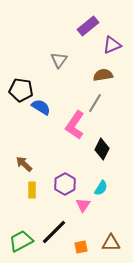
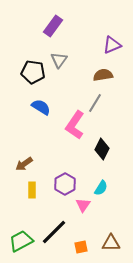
purple rectangle: moved 35 px left; rotated 15 degrees counterclockwise
black pentagon: moved 12 px right, 18 px up
brown arrow: rotated 78 degrees counterclockwise
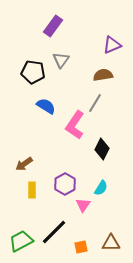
gray triangle: moved 2 px right
blue semicircle: moved 5 px right, 1 px up
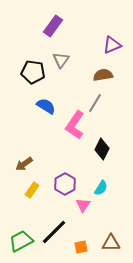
yellow rectangle: rotated 35 degrees clockwise
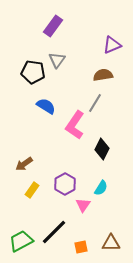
gray triangle: moved 4 px left
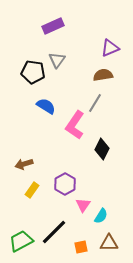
purple rectangle: rotated 30 degrees clockwise
purple triangle: moved 2 px left, 3 px down
brown arrow: rotated 18 degrees clockwise
cyan semicircle: moved 28 px down
brown triangle: moved 2 px left
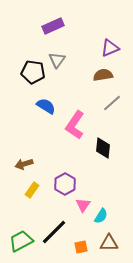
gray line: moved 17 px right; rotated 18 degrees clockwise
black diamond: moved 1 px right, 1 px up; rotated 20 degrees counterclockwise
